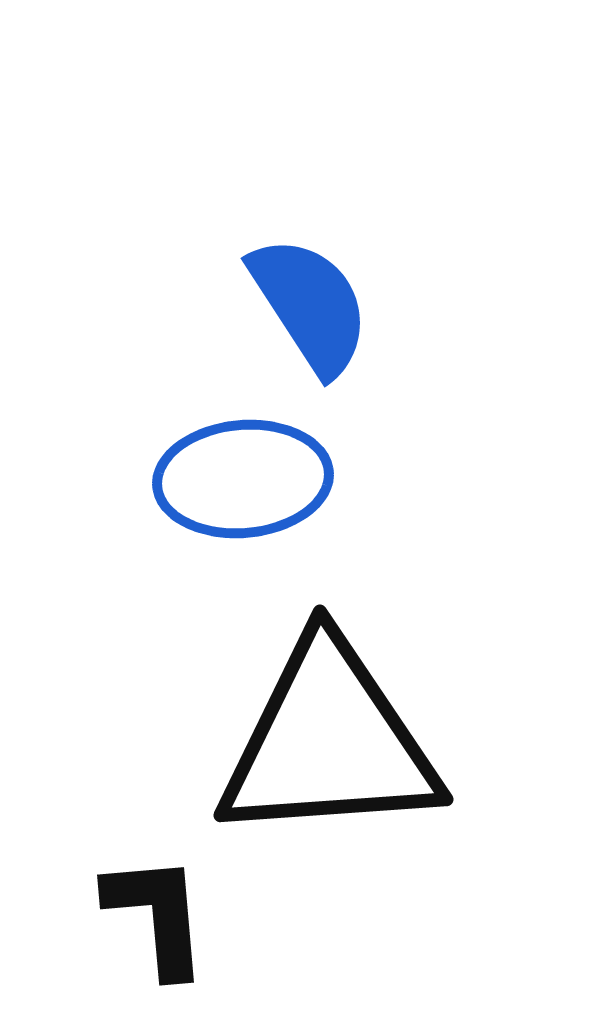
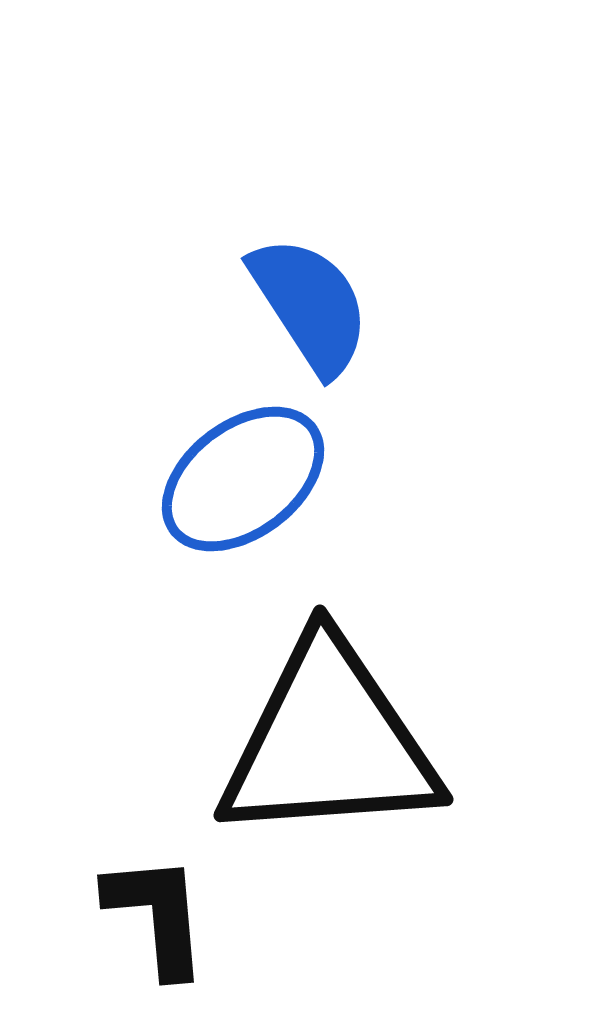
blue ellipse: rotated 32 degrees counterclockwise
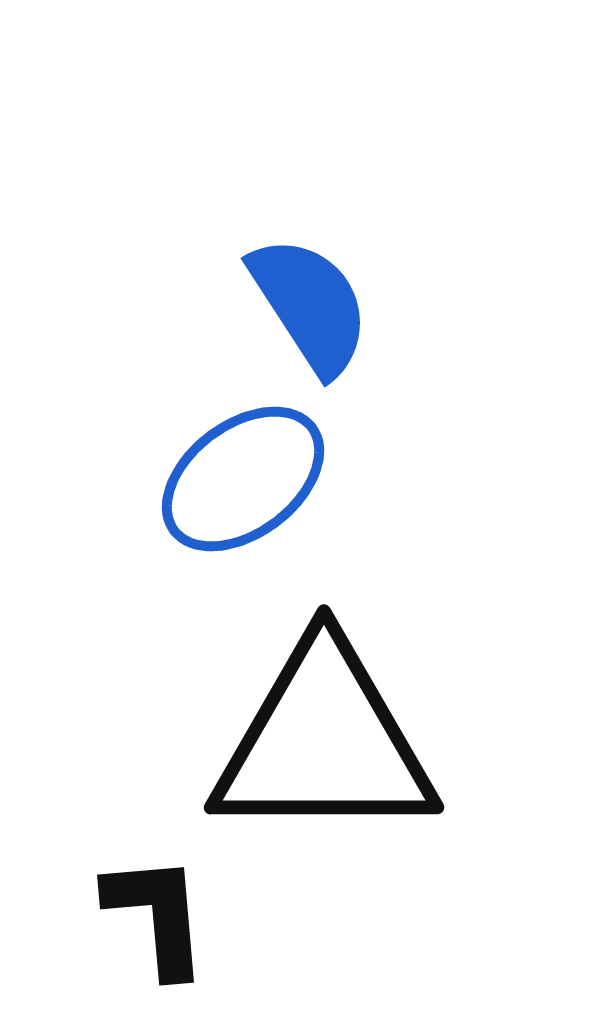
black triangle: moved 5 px left; rotated 4 degrees clockwise
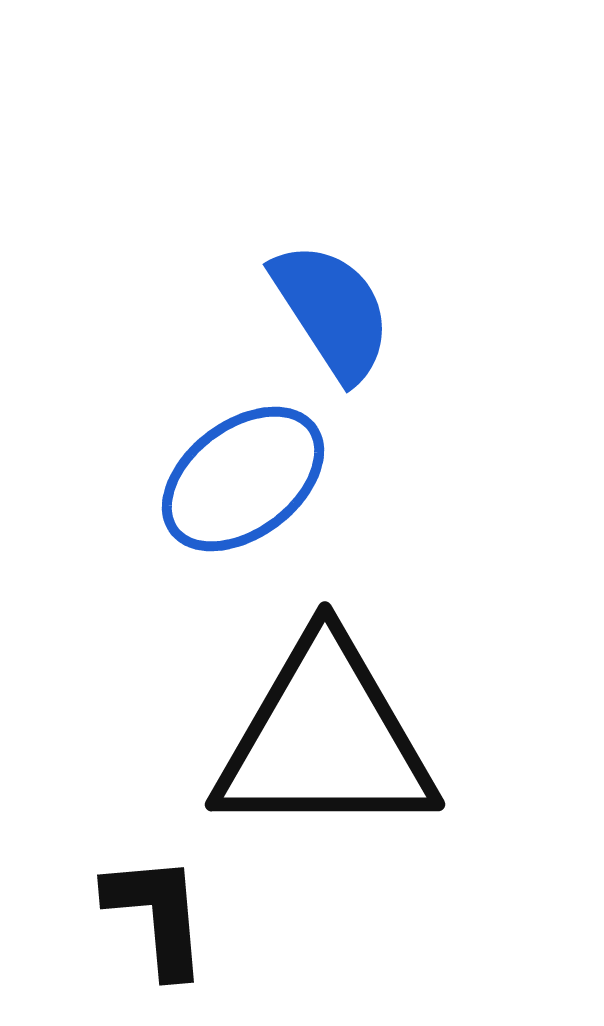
blue semicircle: moved 22 px right, 6 px down
black triangle: moved 1 px right, 3 px up
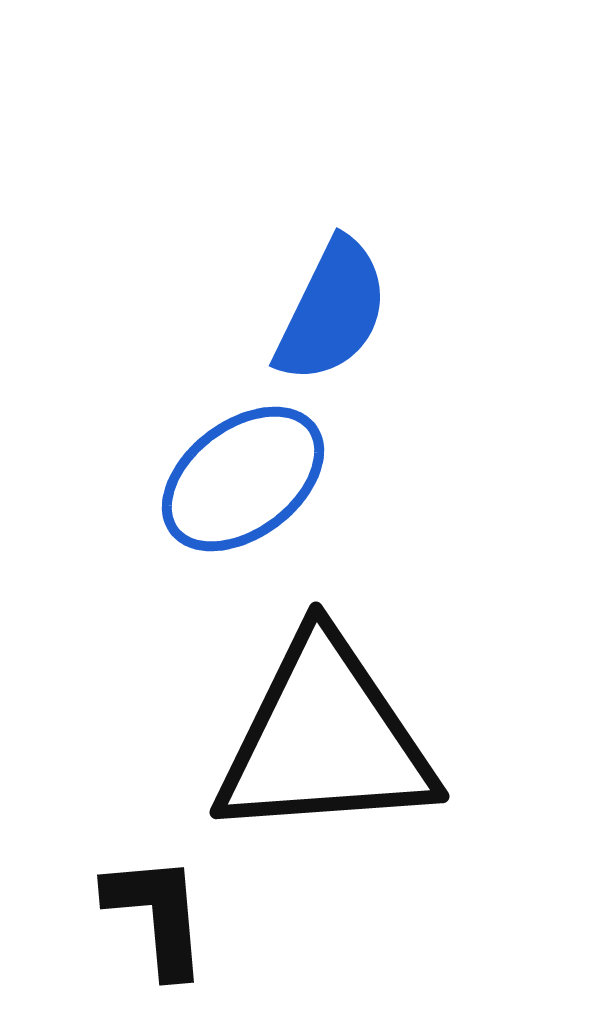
blue semicircle: rotated 59 degrees clockwise
black triangle: rotated 4 degrees counterclockwise
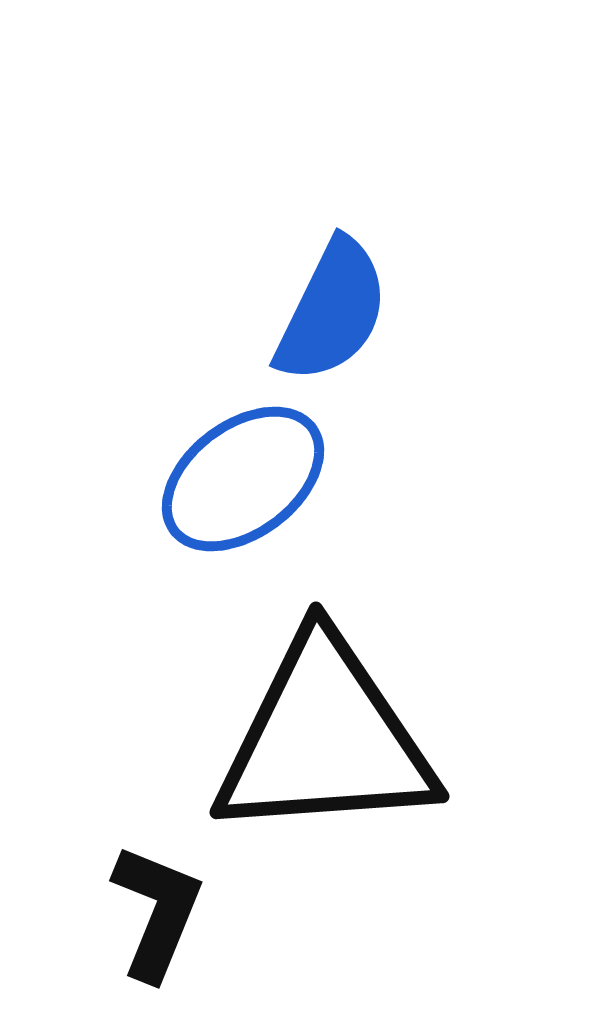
black L-shape: moved 3 px up; rotated 27 degrees clockwise
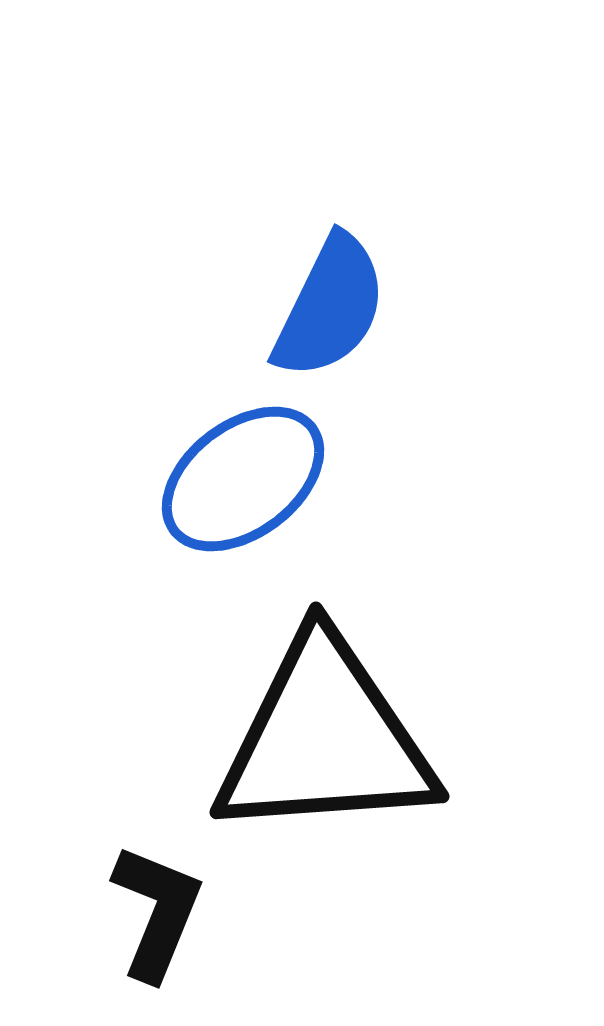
blue semicircle: moved 2 px left, 4 px up
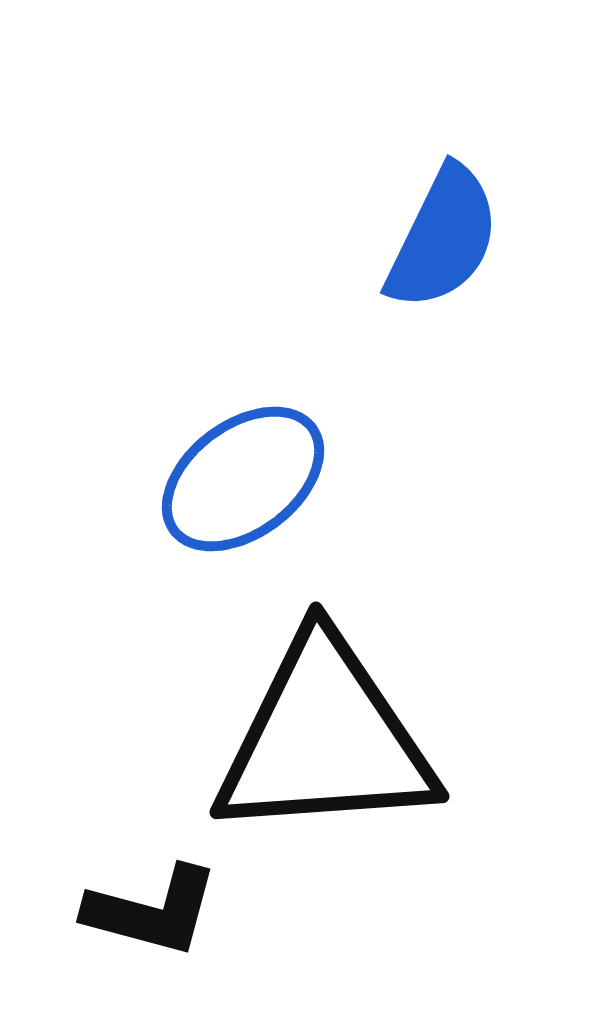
blue semicircle: moved 113 px right, 69 px up
black L-shape: moved 5 px left, 1 px up; rotated 83 degrees clockwise
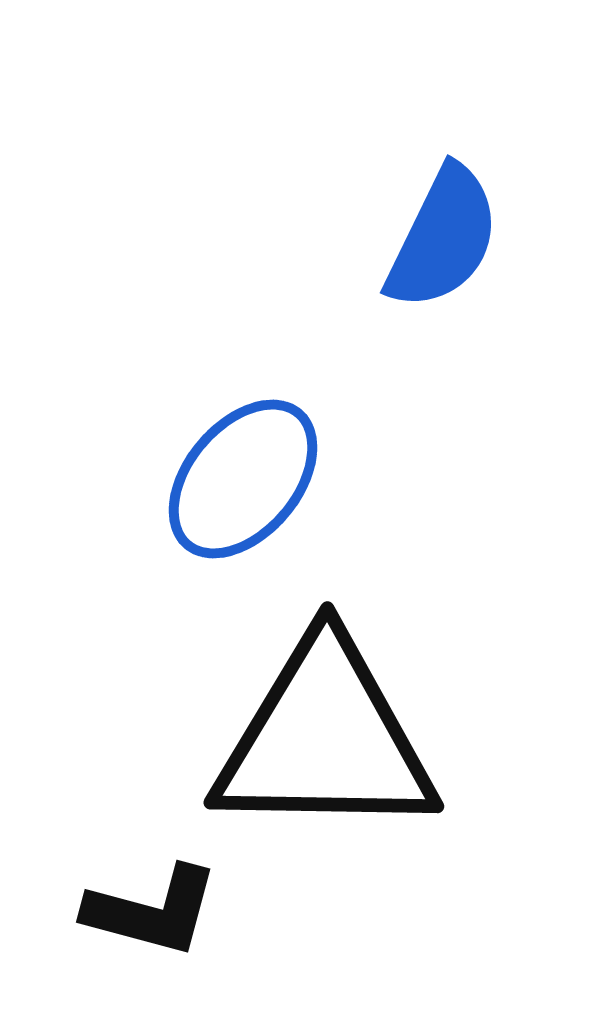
blue ellipse: rotated 13 degrees counterclockwise
black triangle: rotated 5 degrees clockwise
